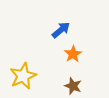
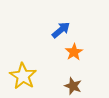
orange star: moved 1 px right, 2 px up
yellow star: rotated 16 degrees counterclockwise
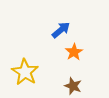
yellow star: moved 2 px right, 4 px up
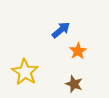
orange star: moved 4 px right, 1 px up
brown star: moved 1 px right, 2 px up
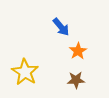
blue arrow: moved 3 px up; rotated 90 degrees clockwise
brown star: moved 2 px right, 4 px up; rotated 24 degrees counterclockwise
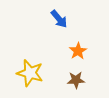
blue arrow: moved 2 px left, 8 px up
yellow star: moved 5 px right, 1 px down; rotated 16 degrees counterclockwise
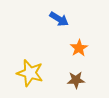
blue arrow: rotated 18 degrees counterclockwise
orange star: moved 1 px right, 3 px up
